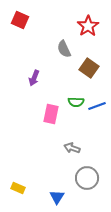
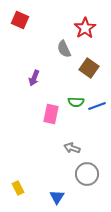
red star: moved 3 px left, 2 px down
gray circle: moved 4 px up
yellow rectangle: rotated 40 degrees clockwise
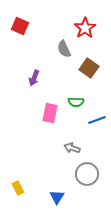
red square: moved 6 px down
blue line: moved 14 px down
pink rectangle: moved 1 px left, 1 px up
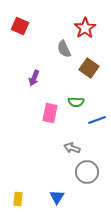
gray circle: moved 2 px up
yellow rectangle: moved 11 px down; rotated 32 degrees clockwise
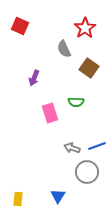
pink rectangle: rotated 30 degrees counterclockwise
blue line: moved 26 px down
blue triangle: moved 1 px right, 1 px up
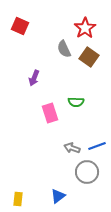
brown square: moved 11 px up
blue triangle: rotated 21 degrees clockwise
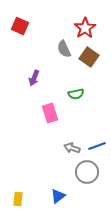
green semicircle: moved 8 px up; rotated 14 degrees counterclockwise
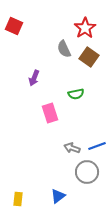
red square: moved 6 px left
